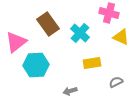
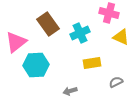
cyan cross: rotated 24 degrees clockwise
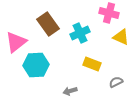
yellow rectangle: moved 1 px down; rotated 30 degrees clockwise
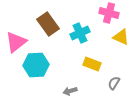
gray semicircle: moved 2 px left, 1 px down; rotated 32 degrees counterclockwise
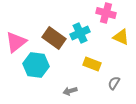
pink cross: moved 3 px left
brown rectangle: moved 6 px right, 14 px down; rotated 20 degrees counterclockwise
cyan hexagon: rotated 10 degrees clockwise
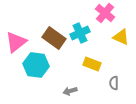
pink cross: moved 1 px left; rotated 24 degrees clockwise
gray semicircle: rotated 32 degrees counterclockwise
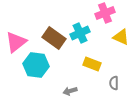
pink cross: rotated 30 degrees clockwise
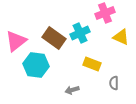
pink triangle: moved 1 px up
gray arrow: moved 2 px right, 1 px up
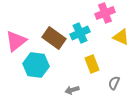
yellow rectangle: rotated 48 degrees clockwise
gray semicircle: rotated 24 degrees clockwise
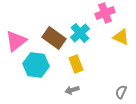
cyan cross: rotated 18 degrees counterclockwise
yellow rectangle: moved 16 px left
gray semicircle: moved 7 px right, 9 px down
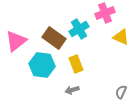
cyan cross: moved 1 px left, 4 px up; rotated 12 degrees clockwise
cyan hexagon: moved 6 px right
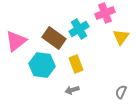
yellow triangle: rotated 42 degrees clockwise
